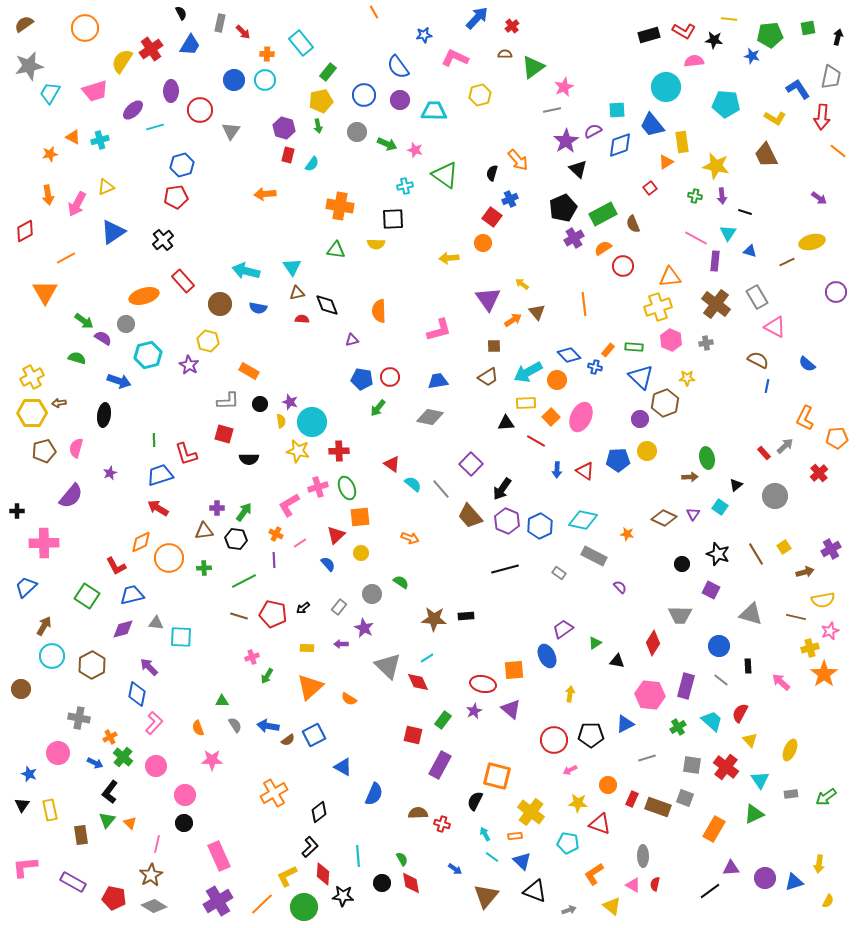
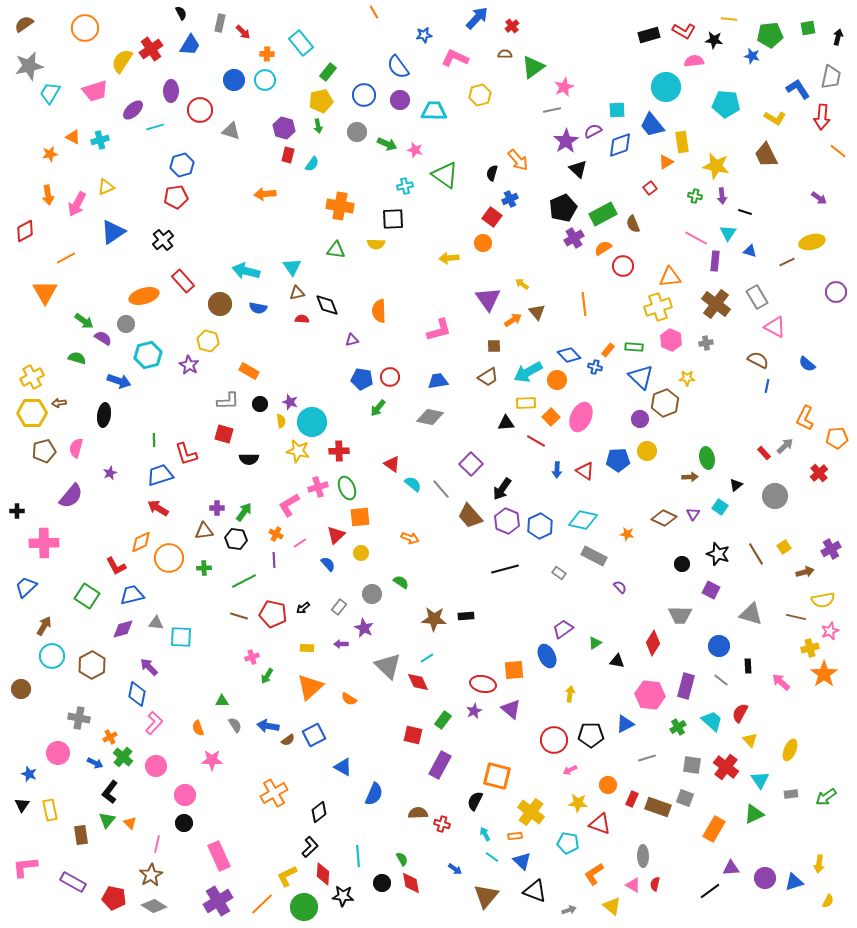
gray triangle at (231, 131): rotated 48 degrees counterclockwise
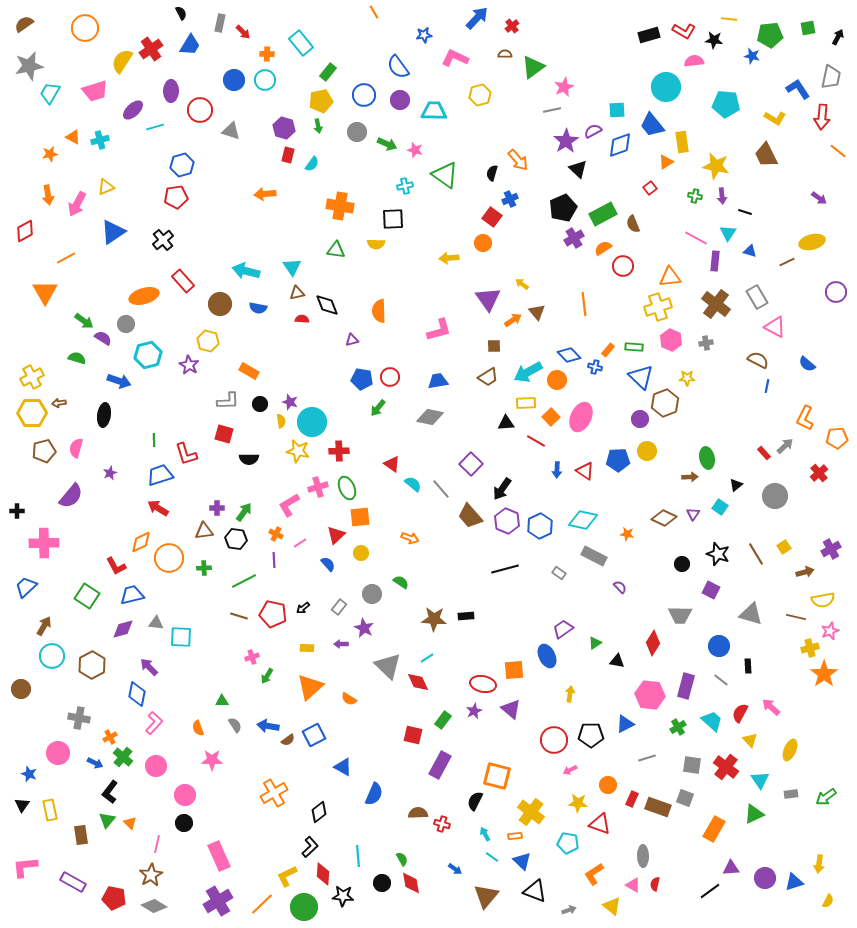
black arrow at (838, 37): rotated 14 degrees clockwise
pink arrow at (781, 682): moved 10 px left, 25 px down
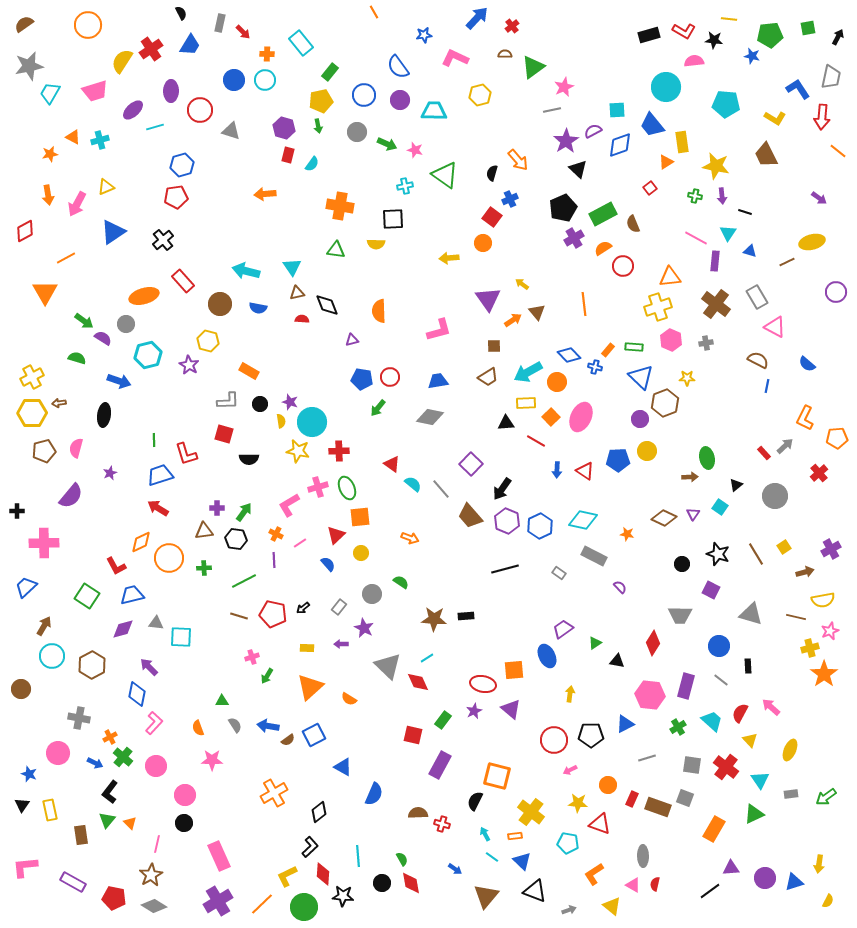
orange circle at (85, 28): moved 3 px right, 3 px up
green rectangle at (328, 72): moved 2 px right
orange circle at (557, 380): moved 2 px down
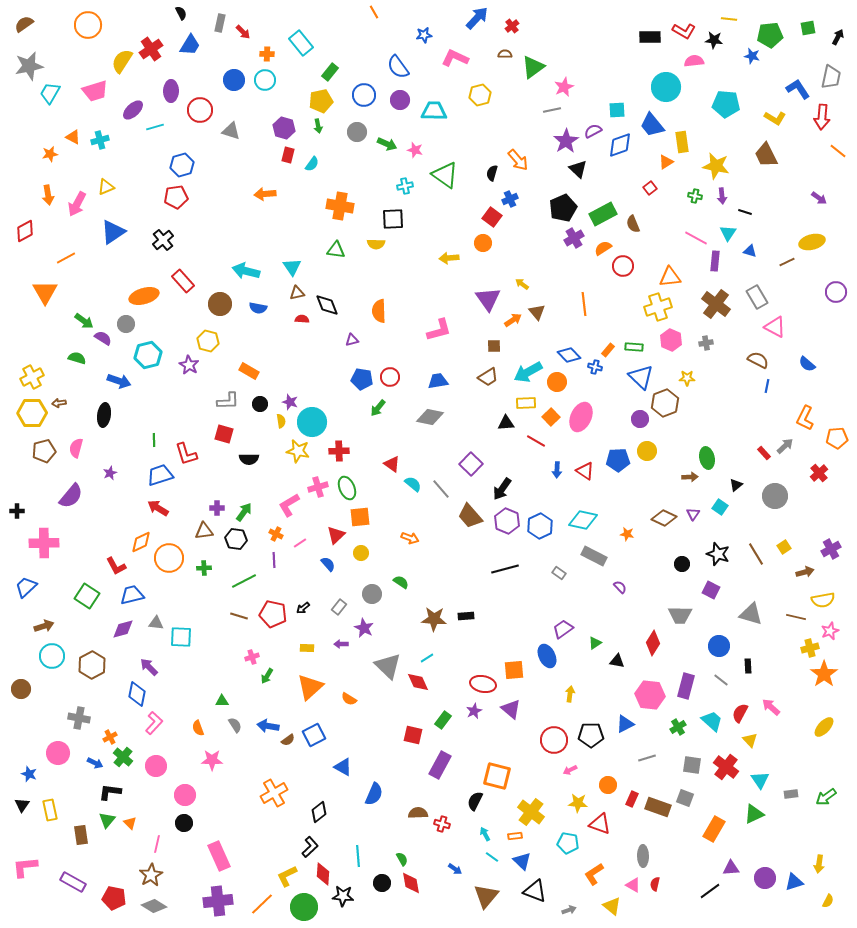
black rectangle at (649, 35): moved 1 px right, 2 px down; rotated 15 degrees clockwise
brown arrow at (44, 626): rotated 42 degrees clockwise
yellow ellipse at (790, 750): moved 34 px right, 23 px up; rotated 20 degrees clockwise
black L-shape at (110, 792): rotated 60 degrees clockwise
purple cross at (218, 901): rotated 24 degrees clockwise
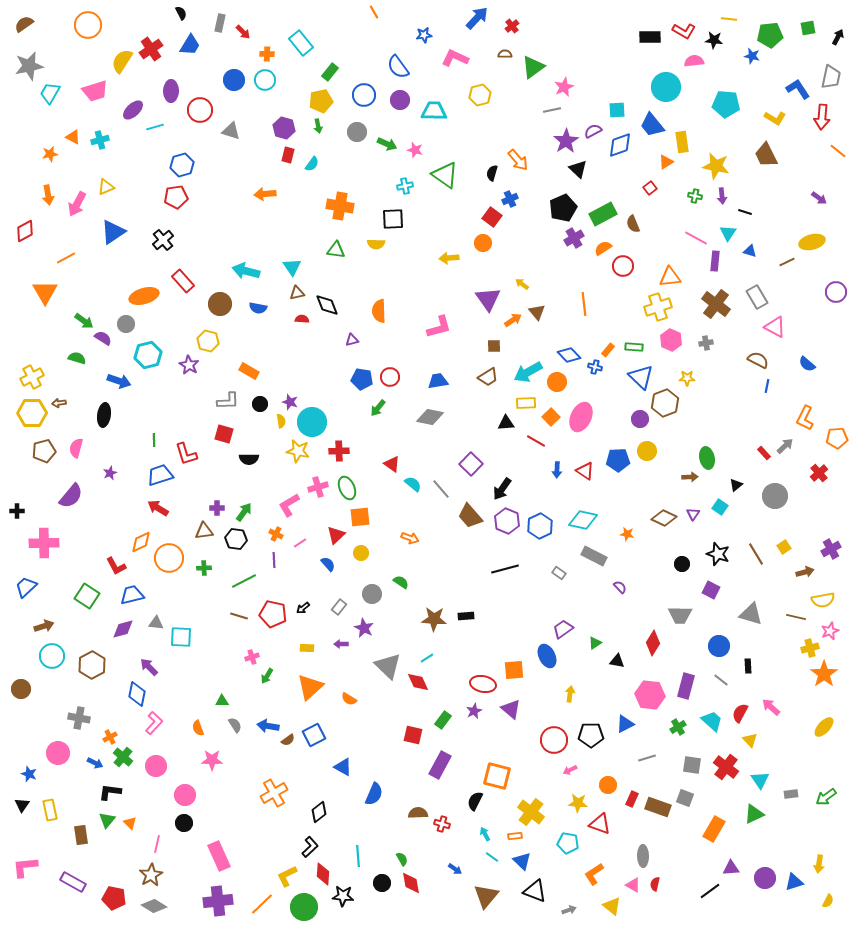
pink L-shape at (439, 330): moved 3 px up
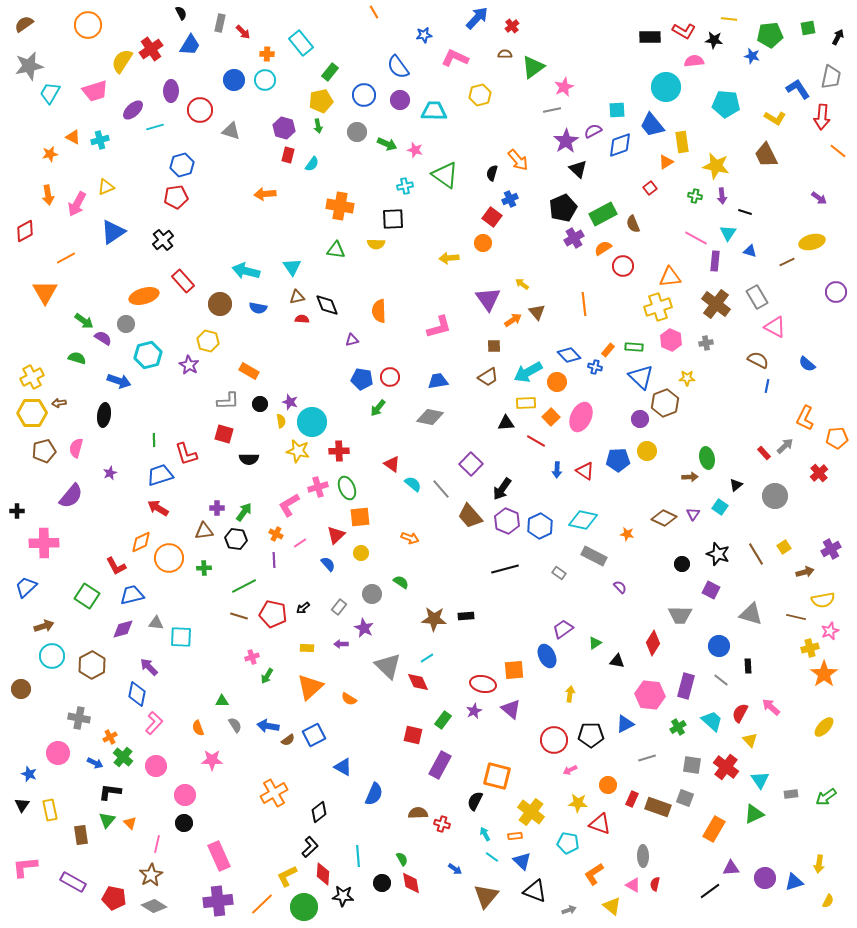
brown triangle at (297, 293): moved 4 px down
green line at (244, 581): moved 5 px down
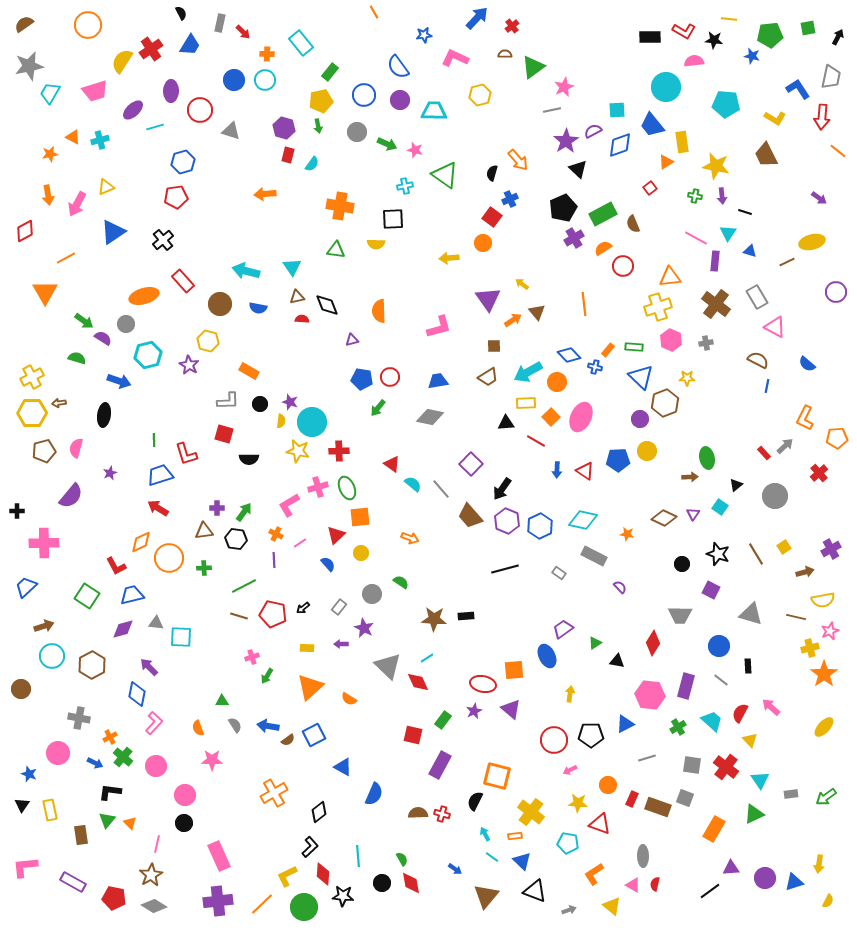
blue hexagon at (182, 165): moved 1 px right, 3 px up
yellow semicircle at (281, 421): rotated 16 degrees clockwise
red cross at (442, 824): moved 10 px up
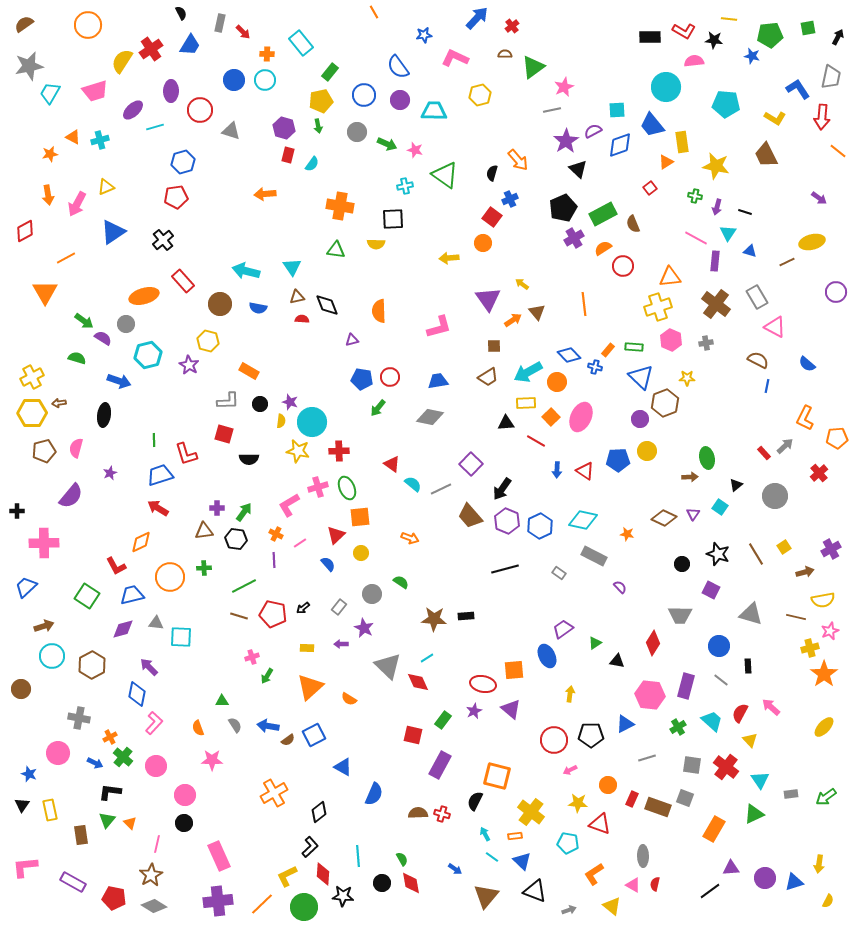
purple arrow at (722, 196): moved 5 px left, 11 px down; rotated 21 degrees clockwise
gray line at (441, 489): rotated 75 degrees counterclockwise
orange circle at (169, 558): moved 1 px right, 19 px down
